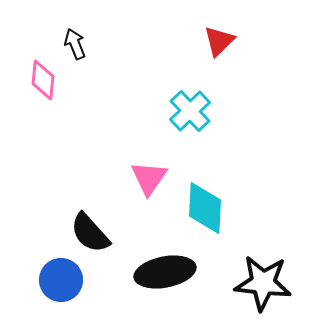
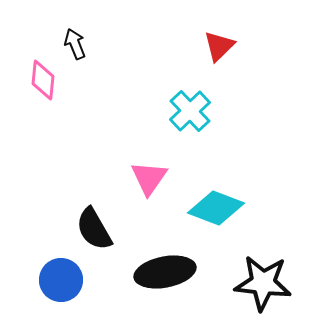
red triangle: moved 5 px down
cyan diamond: moved 11 px right; rotated 72 degrees counterclockwise
black semicircle: moved 4 px right, 4 px up; rotated 12 degrees clockwise
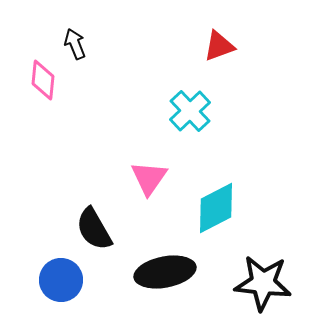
red triangle: rotated 24 degrees clockwise
cyan diamond: rotated 48 degrees counterclockwise
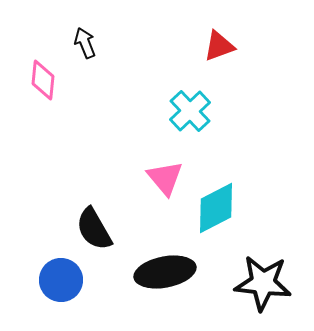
black arrow: moved 10 px right, 1 px up
pink triangle: moved 16 px right; rotated 15 degrees counterclockwise
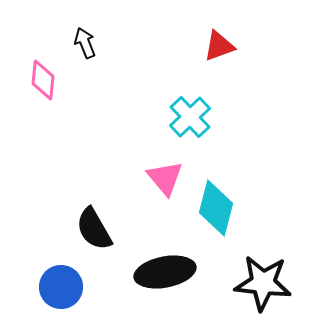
cyan cross: moved 6 px down
cyan diamond: rotated 48 degrees counterclockwise
blue circle: moved 7 px down
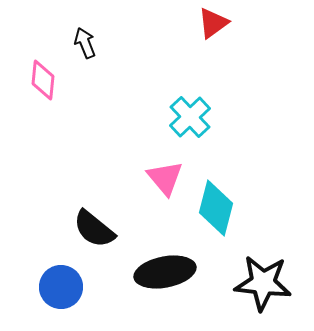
red triangle: moved 6 px left, 23 px up; rotated 16 degrees counterclockwise
black semicircle: rotated 21 degrees counterclockwise
